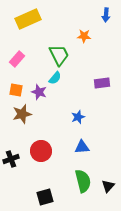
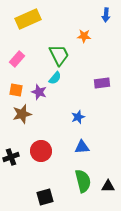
black cross: moved 2 px up
black triangle: rotated 48 degrees clockwise
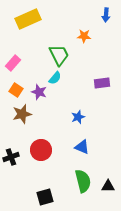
pink rectangle: moved 4 px left, 4 px down
orange square: rotated 24 degrees clockwise
blue triangle: rotated 28 degrees clockwise
red circle: moved 1 px up
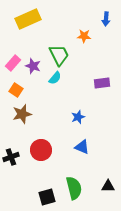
blue arrow: moved 4 px down
purple star: moved 6 px left, 26 px up
green semicircle: moved 9 px left, 7 px down
black square: moved 2 px right
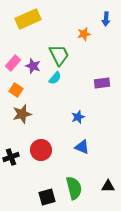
orange star: moved 2 px up; rotated 16 degrees counterclockwise
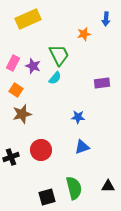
pink rectangle: rotated 14 degrees counterclockwise
blue star: rotated 24 degrees clockwise
blue triangle: rotated 42 degrees counterclockwise
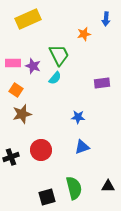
pink rectangle: rotated 63 degrees clockwise
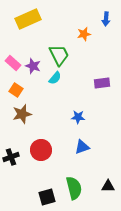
pink rectangle: rotated 42 degrees clockwise
